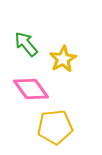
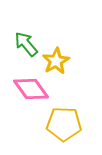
yellow star: moved 7 px left, 2 px down
yellow pentagon: moved 9 px right, 3 px up; rotated 8 degrees clockwise
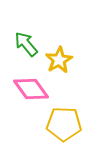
yellow star: moved 3 px right, 1 px up
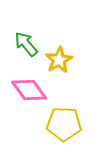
pink diamond: moved 2 px left, 1 px down
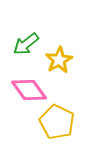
green arrow: rotated 88 degrees counterclockwise
yellow pentagon: moved 7 px left, 2 px up; rotated 24 degrees clockwise
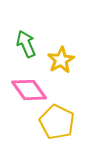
green arrow: rotated 104 degrees clockwise
yellow star: moved 2 px right
